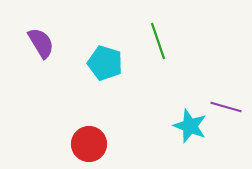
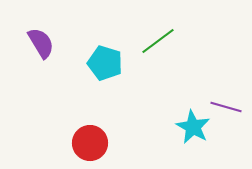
green line: rotated 72 degrees clockwise
cyan star: moved 3 px right, 1 px down; rotated 8 degrees clockwise
red circle: moved 1 px right, 1 px up
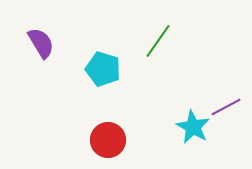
green line: rotated 18 degrees counterclockwise
cyan pentagon: moved 2 px left, 6 px down
purple line: rotated 44 degrees counterclockwise
red circle: moved 18 px right, 3 px up
